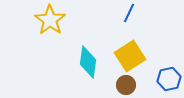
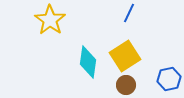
yellow square: moved 5 px left
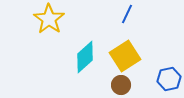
blue line: moved 2 px left, 1 px down
yellow star: moved 1 px left, 1 px up
cyan diamond: moved 3 px left, 5 px up; rotated 40 degrees clockwise
brown circle: moved 5 px left
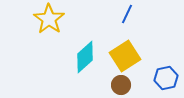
blue hexagon: moved 3 px left, 1 px up
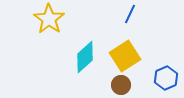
blue line: moved 3 px right
blue hexagon: rotated 10 degrees counterclockwise
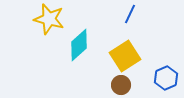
yellow star: rotated 20 degrees counterclockwise
cyan diamond: moved 6 px left, 12 px up
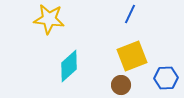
yellow star: rotated 8 degrees counterclockwise
cyan diamond: moved 10 px left, 21 px down
yellow square: moved 7 px right; rotated 12 degrees clockwise
blue hexagon: rotated 20 degrees clockwise
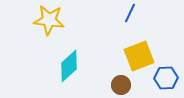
blue line: moved 1 px up
yellow star: moved 1 px down
yellow square: moved 7 px right
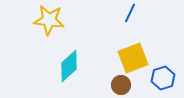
yellow square: moved 6 px left, 2 px down
blue hexagon: moved 3 px left; rotated 15 degrees counterclockwise
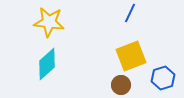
yellow star: moved 2 px down
yellow square: moved 2 px left, 2 px up
cyan diamond: moved 22 px left, 2 px up
